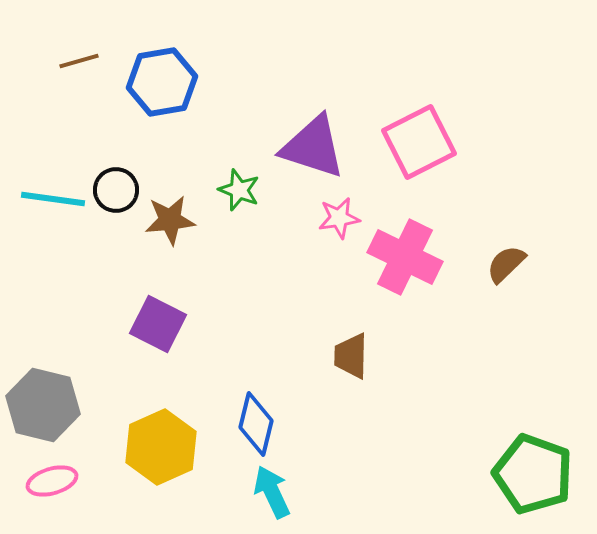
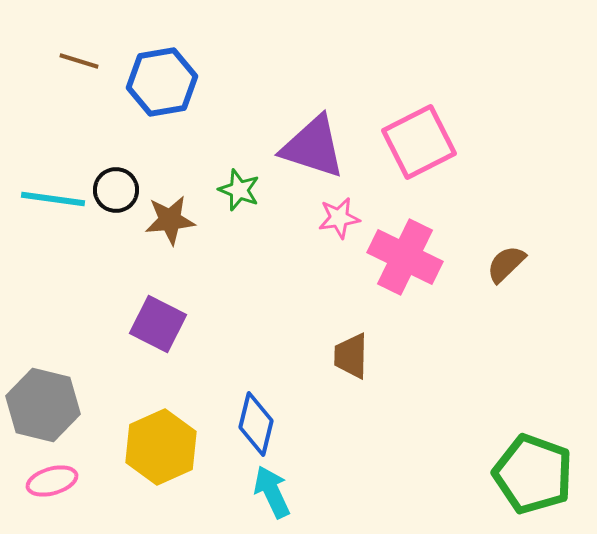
brown line: rotated 33 degrees clockwise
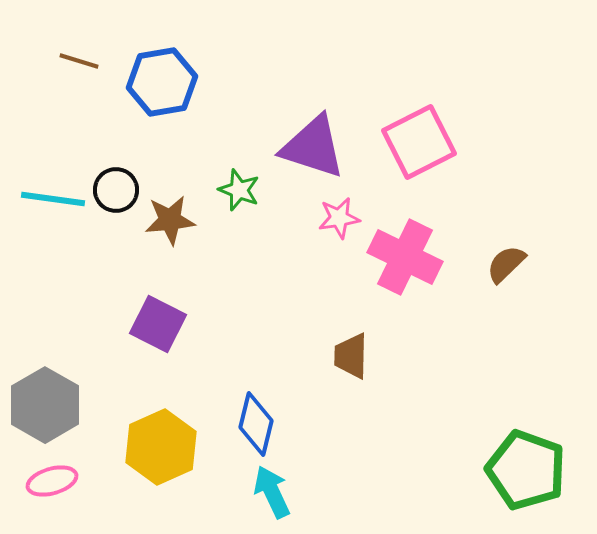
gray hexagon: moved 2 px right; rotated 16 degrees clockwise
green pentagon: moved 7 px left, 4 px up
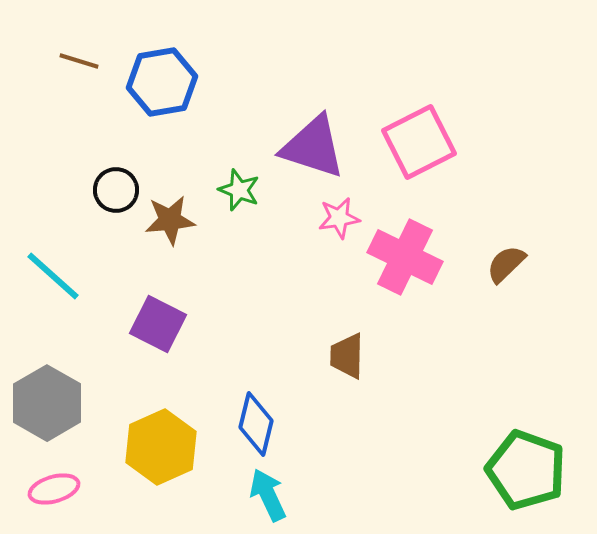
cyan line: moved 77 px down; rotated 34 degrees clockwise
brown trapezoid: moved 4 px left
gray hexagon: moved 2 px right, 2 px up
pink ellipse: moved 2 px right, 8 px down
cyan arrow: moved 4 px left, 3 px down
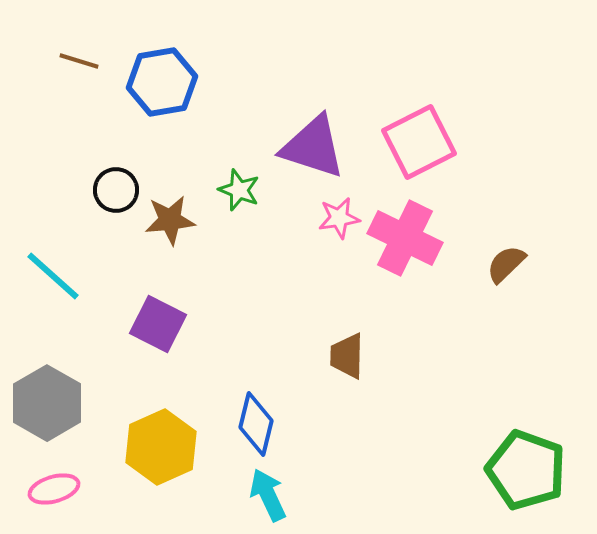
pink cross: moved 19 px up
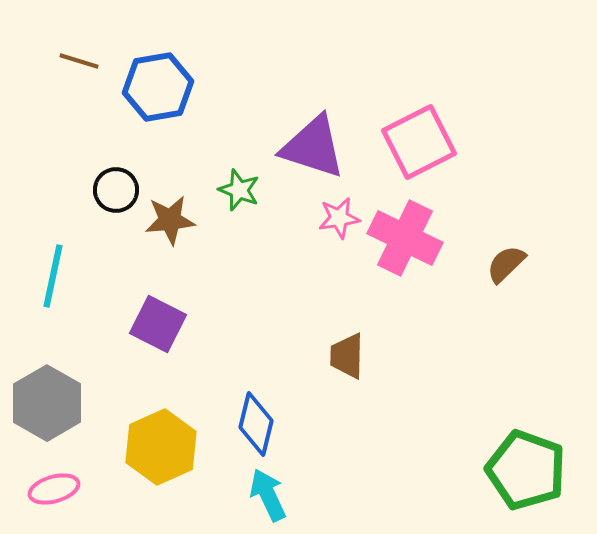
blue hexagon: moved 4 px left, 5 px down
cyan line: rotated 60 degrees clockwise
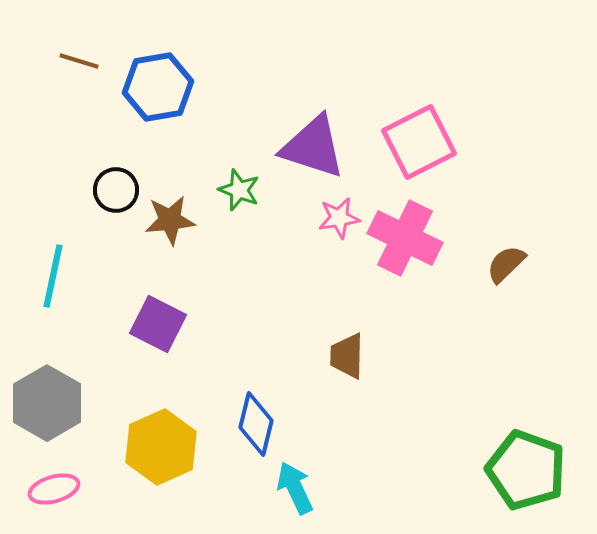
cyan arrow: moved 27 px right, 7 px up
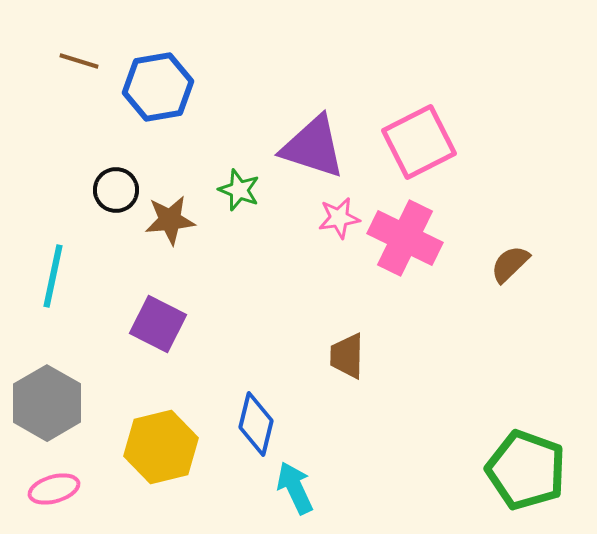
brown semicircle: moved 4 px right
yellow hexagon: rotated 10 degrees clockwise
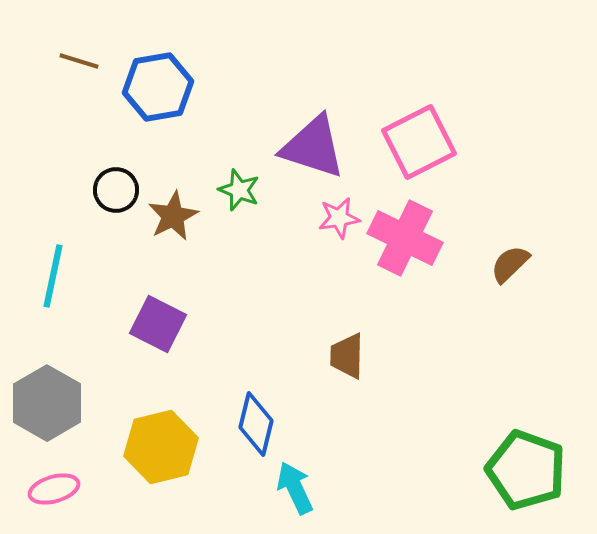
brown star: moved 3 px right, 4 px up; rotated 21 degrees counterclockwise
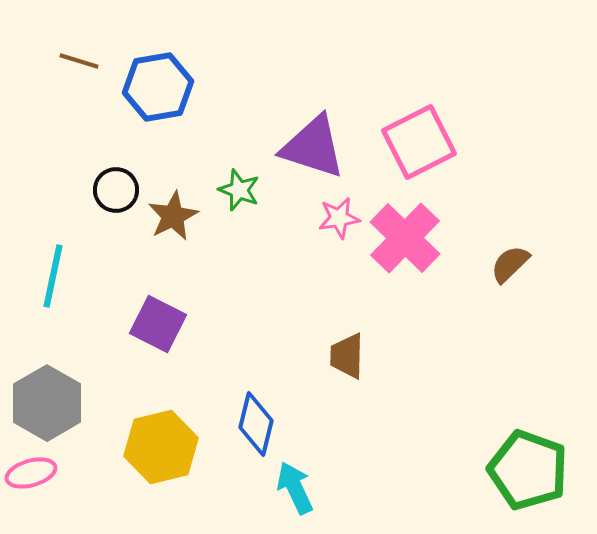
pink cross: rotated 18 degrees clockwise
green pentagon: moved 2 px right
pink ellipse: moved 23 px left, 16 px up
